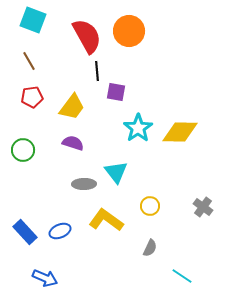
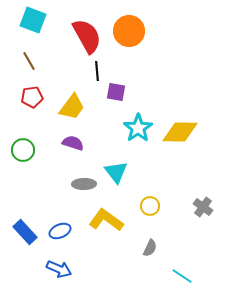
blue arrow: moved 14 px right, 9 px up
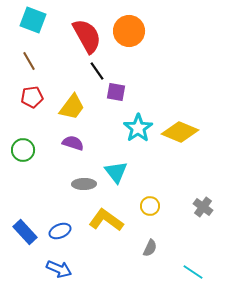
black line: rotated 30 degrees counterclockwise
yellow diamond: rotated 21 degrees clockwise
cyan line: moved 11 px right, 4 px up
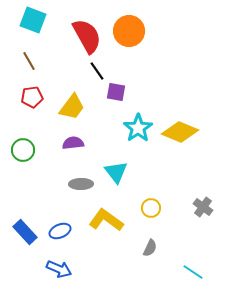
purple semicircle: rotated 25 degrees counterclockwise
gray ellipse: moved 3 px left
yellow circle: moved 1 px right, 2 px down
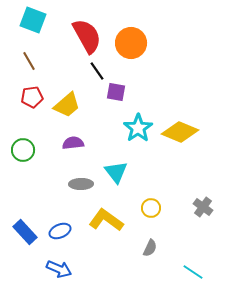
orange circle: moved 2 px right, 12 px down
yellow trapezoid: moved 5 px left, 2 px up; rotated 12 degrees clockwise
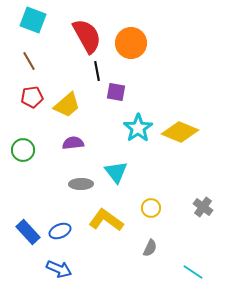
black line: rotated 24 degrees clockwise
blue rectangle: moved 3 px right
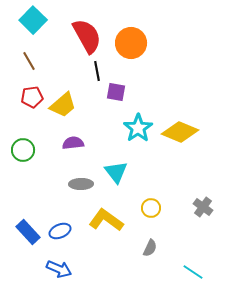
cyan square: rotated 24 degrees clockwise
yellow trapezoid: moved 4 px left
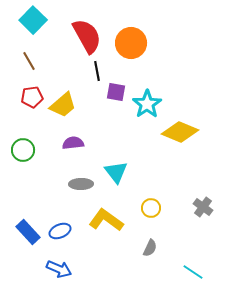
cyan star: moved 9 px right, 24 px up
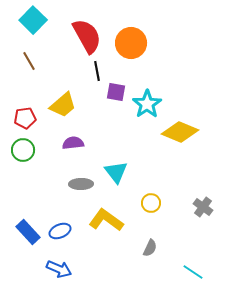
red pentagon: moved 7 px left, 21 px down
yellow circle: moved 5 px up
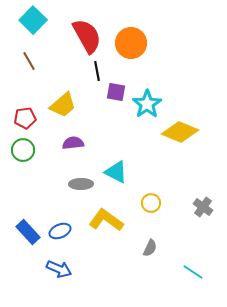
cyan triangle: rotated 25 degrees counterclockwise
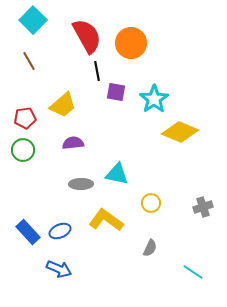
cyan star: moved 7 px right, 5 px up
cyan triangle: moved 1 px right, 2 px down; rotated 15 degrees counterclockwise
gray cross: rotated 36 degrees clockwise
